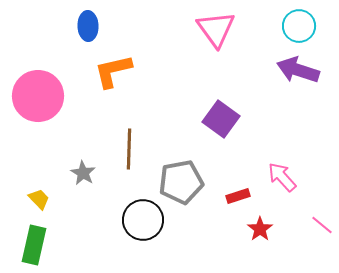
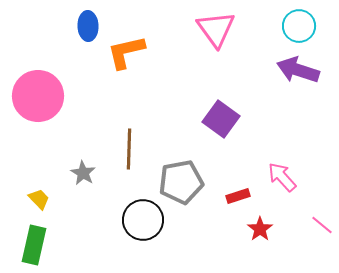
orange L-shape: moved 13 px right, 19 px up
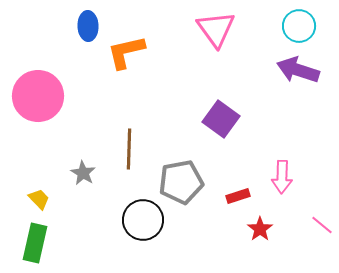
pink arrow: rotated 136 degrees counterclockwise
green rectangle: moved 1 px right, 2 px up
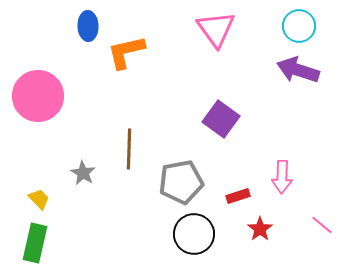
black circle: moved 51 px right, 14 px down
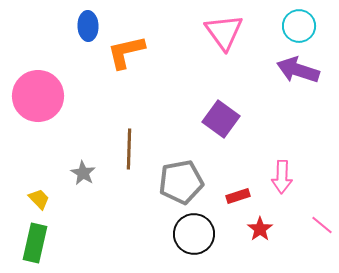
pink triangle: moved 8 px right, 3 px down
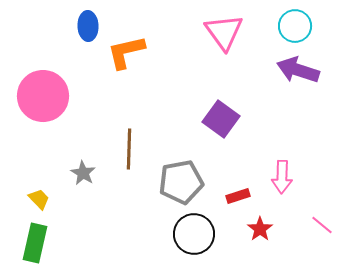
cyan circle: moved 4 px left
pink circle: moved 5 px right
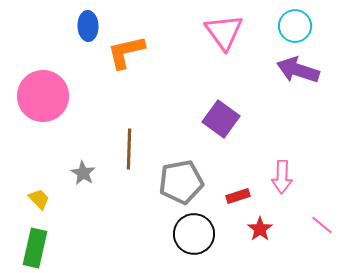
green rectangle: moved 5 px down
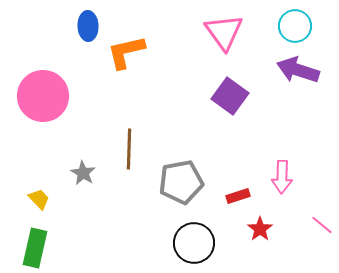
purple square: moved 9 px right, 23 px up
black circle: moved 9 px down
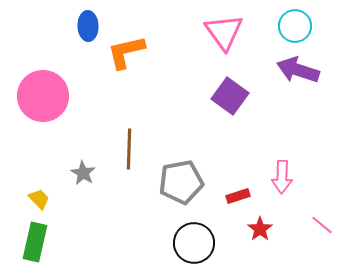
green rectangle: moved 6 px up
